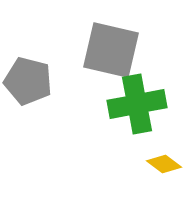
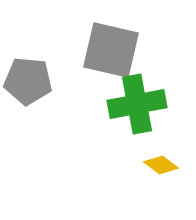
gray pentagon: rotated 9 degrees counterclockwise
yellow diamond: moved 3 px left, 1 px down
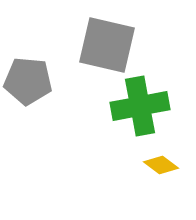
gray square: moved 4 px left, 5 px up
green cross: moved 3 px right, 2 px down
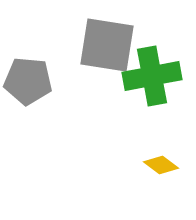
gray square: rotated 4 degrees counterclockwise
green cross: moved 12 px right, 30 px up
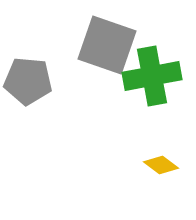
gray square: rotated 10 degrees clockwise
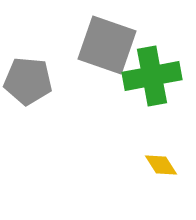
yellow diamond: rotated 20 degrees clockwise
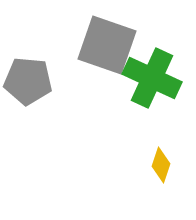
green cross: moved 2 px down; rotated 36 degrees clockwise
yellow diamond: rotated 52 degrees clockwise
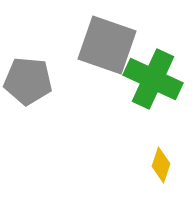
green cross: moved 1 px right, 1 px down
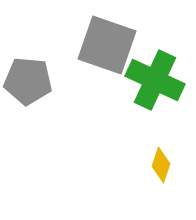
green cross: moved 2 px right, 1 px down
